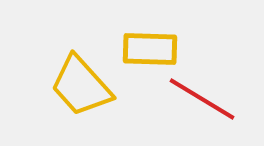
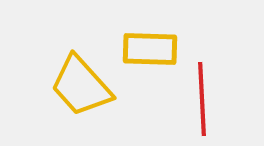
red line: rotated 56 degrees clockwise
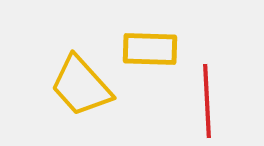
red line: moved 5 px right, 2 px down
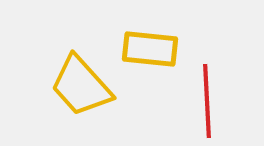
yellow rectangle: rotated 4 degrees clockwise
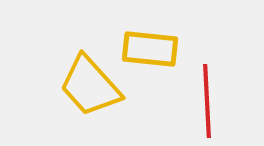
yellow trapezoid: moved 9 px right
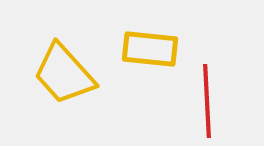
yellow trapezoid: moved 26 px left, 12 px up
